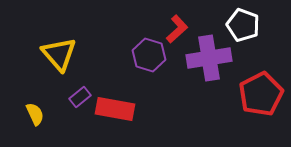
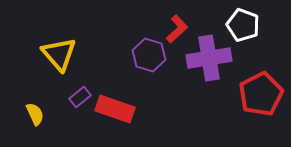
red rectangle: rotated 9 degrees clockwise
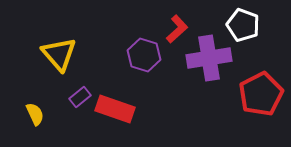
purple hexagon: moved 5 px left
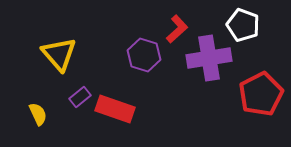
yellow semicircle: moved 3 px right
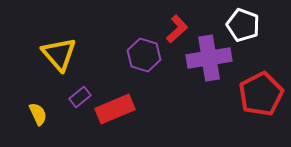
red rectangle: rotated 42 degrees counterclockwise
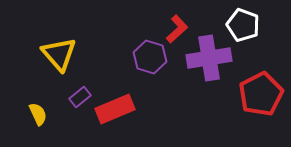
purple hexagon: moved 6 px right, 2 px down
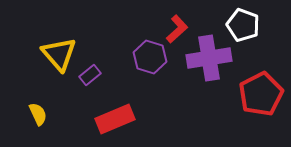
purple rectangle: moved 10 px right, 22 px up
red rectangle: moved 10 px down
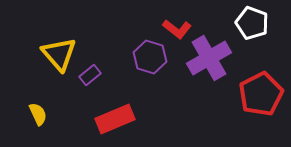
white pentagon: moved 9 px right, 2 px up
red L-shape: rotated 80 degrees clockwise
purple cross: rotated 21 degrees counterclockwise
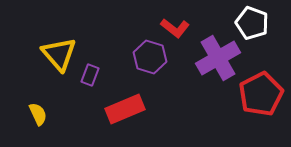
red L-shape: moved 2 px left, 1 px up
purple cross: moved 9 px right
purple rectangle: rotated 30 degrees counterclockwise
red rectangle: moved 10 px right, 10 px up
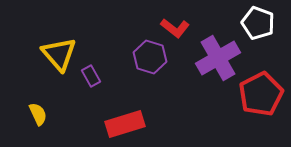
white pentagon: moved 6 px right
purple rectangle: moved 1 px right, 1 px down; rotated 50 degrees counterclockwise
red rectangle: moved 15 px down; rotated 6 degrees clockwise
